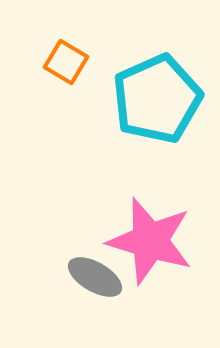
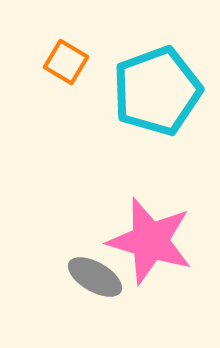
cyan pentagon: moved 8 px up; rotated 4 degrees clockwise
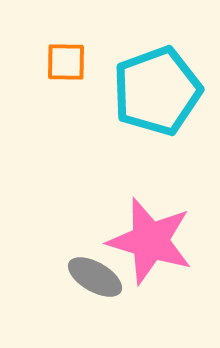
orange square: rotated 30 degrees counterclockwise
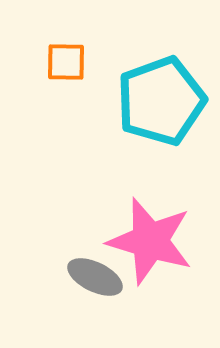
cyan pentagon: moved 4 px right, 10 px down
gray ellipse: rotated 4 degrees counterclockwise
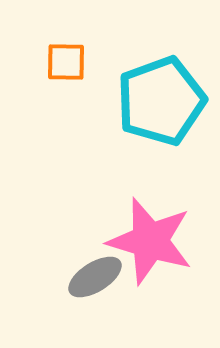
gray ellipse: rotated 58 degrees counterclockwise
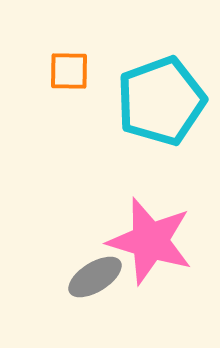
orange square: moved 3 px right, 9 px down
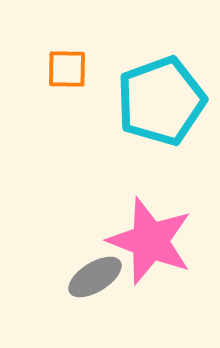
orange square: moved 2 px left, 2 px up
pink star: rotated 4 degrees clockwise
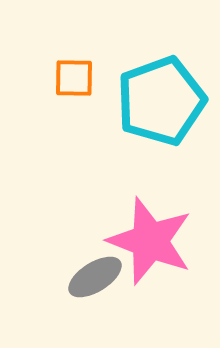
orange square: moved 7 px right, 9 px down
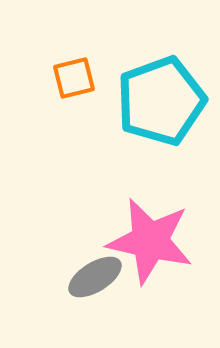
orange square: rotated 15 degrees counterclockwise
pink star: rotated 8 degrees counterclockwise
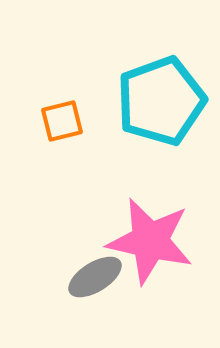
orange square: moved 12 px left, 43 px down
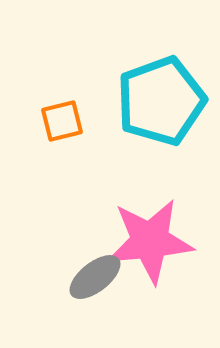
pink star: rotated 18 degrees counterclockwise
gray ellipse: rotated 6 degrees counterclockwise
